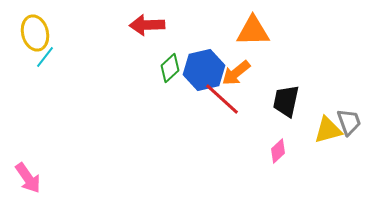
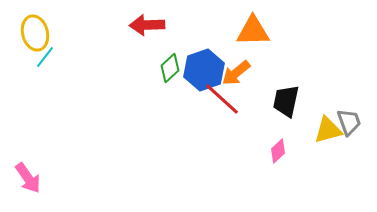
blue hexagon: rotated 6 degrees counterclockwise
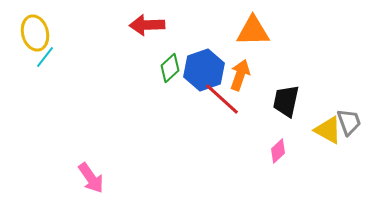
orange arrow: moved 4 px right, 2 px down; rotated 148 degrees clockwise
yellow triangle: rotated 44 degrees clockwise
pink arrow: moved 63 px right
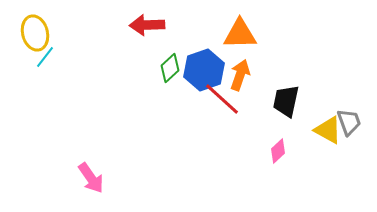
orange triangle: moved 13 px left, 3 px down
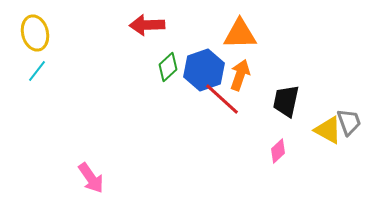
cyan line: moved 8 px left, 14 px down
green diamond: moved 2 px left, 1 px up
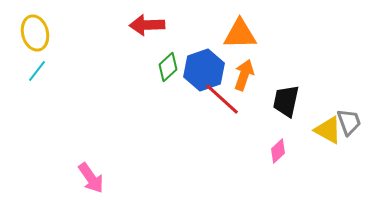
orange arrow: moved 4 px right
